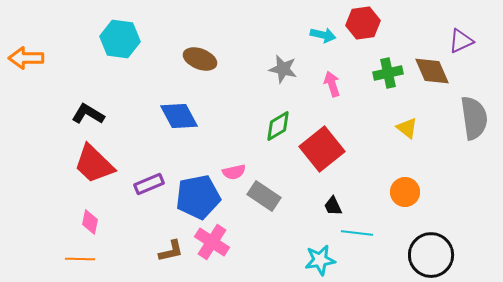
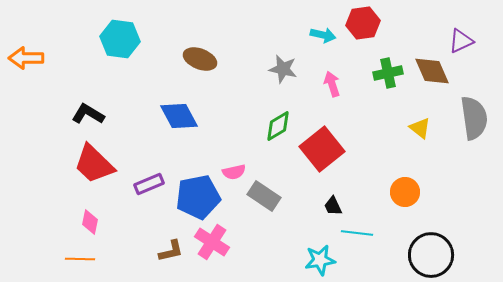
yellow triangle: moved 13 px right
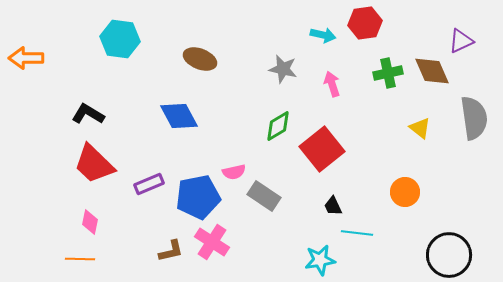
red hexagon: moved 2 px right
black circle: moved 18 px right
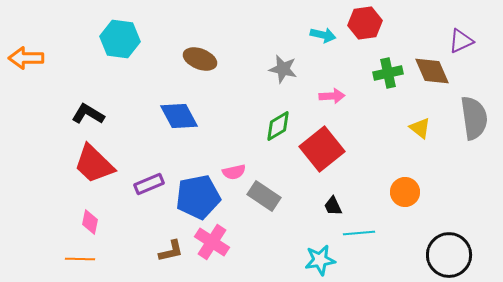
pink arrow: moved 12 px down; rotated 105 degrees clockwise
cyan line: moved 2 px right; rotated 12 degrees counterclockwise
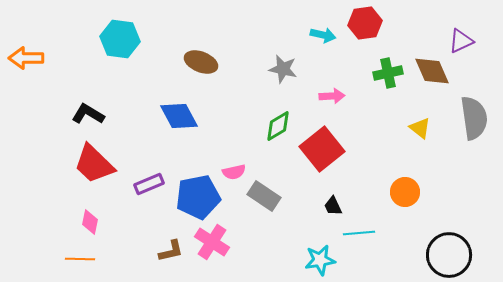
brown ellipse: moved 1 px right, 3 px down
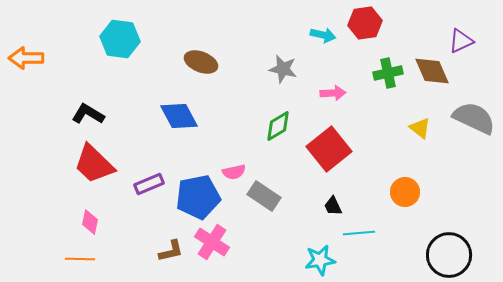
pink arrow: moved 1 px right, 3 px up
gray semicircle: rotated 57 degrees counterclockwise
red square: moved 7 px right
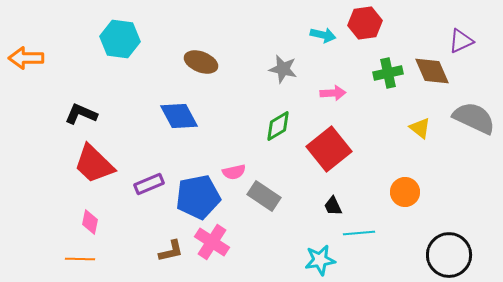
black L-shape: moved 7 px left; rotated 8 degrees counterclockwise
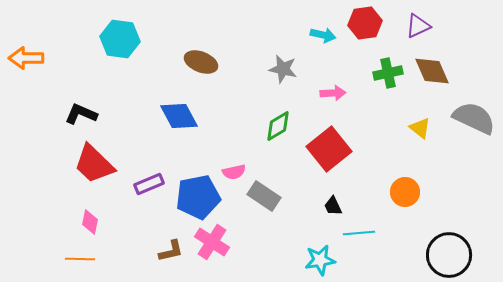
purple triangle: moved 43 px left, 15 px up
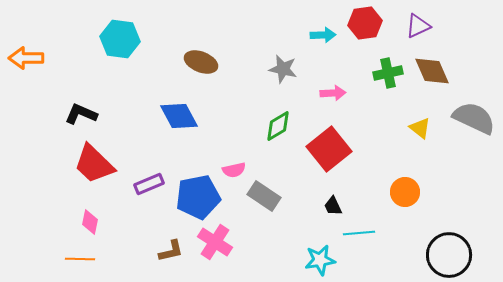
cyan arrow: rotated 15 degrees counterclockwise
pink semicircle: moved 2 px up
pink cross: moved 3 px right
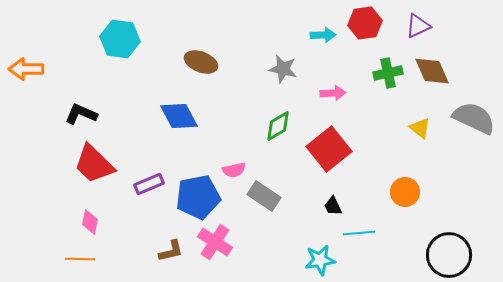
orange arrow: moved 11 px down
